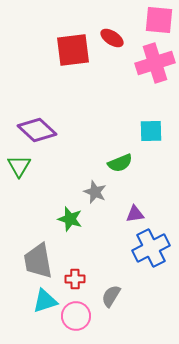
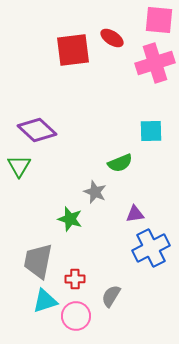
gray trapezoid: rotated 21 degrees clockwise
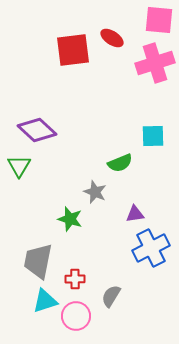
cyan square: moved 2 px right, 5 px down
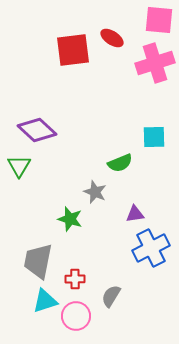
cyan square: moved 1 px right, 1 px down
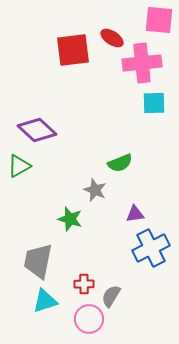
pink cross: moved 13 px left; rotated 12 degrees clockwise
cyan square: moved 34 px up
green triangle: rotated 30 degrees clockwise
gray star: moved 2 px up
red cross: moved 9 px right, 5 px down
pink circle: moved 13 px right, 3 px down
